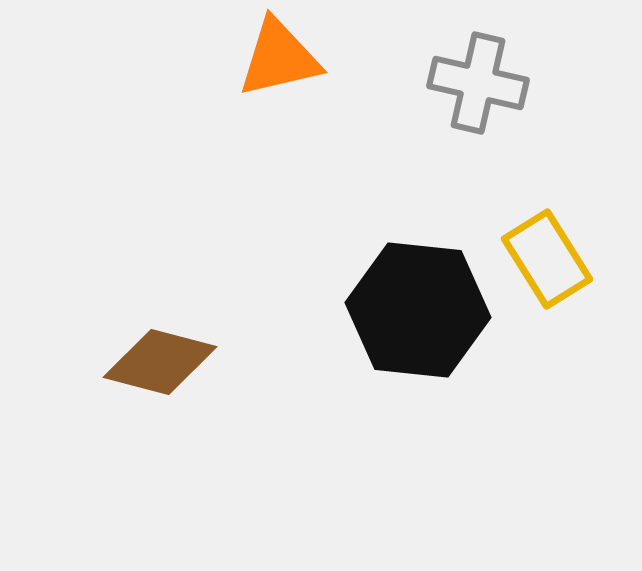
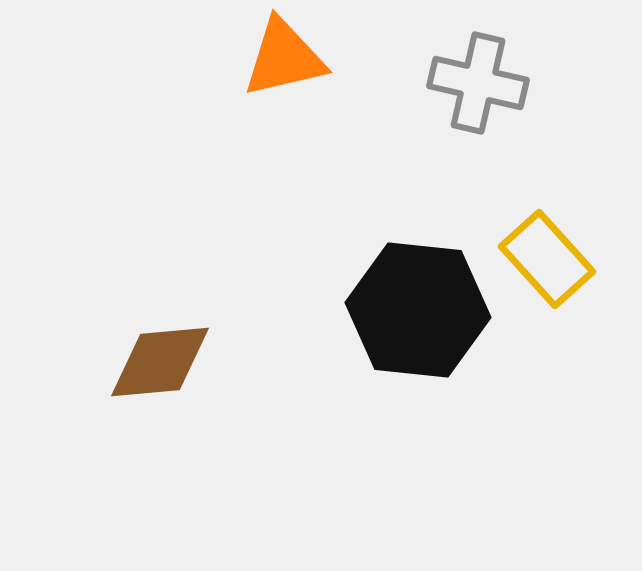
orange triangle: moved 5 px right
yellow rectangle: rotated 10 degrees counterclockwise
brown diamond: rotated 20 degrees counterclockwise
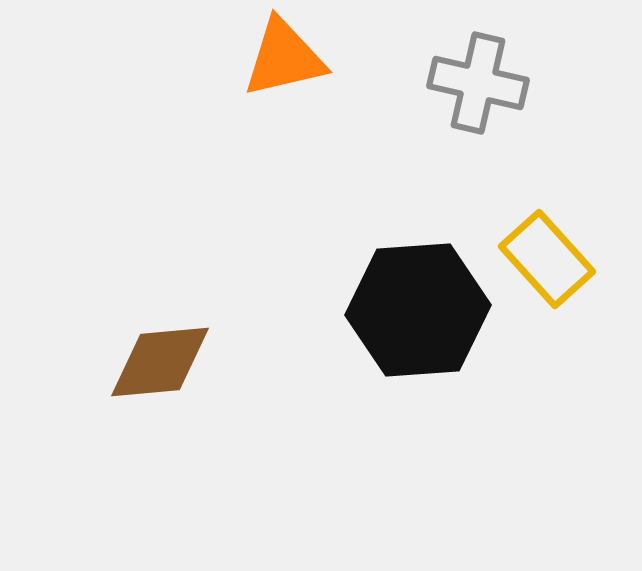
black hexagon: rotated 10 degrees counterclockwise
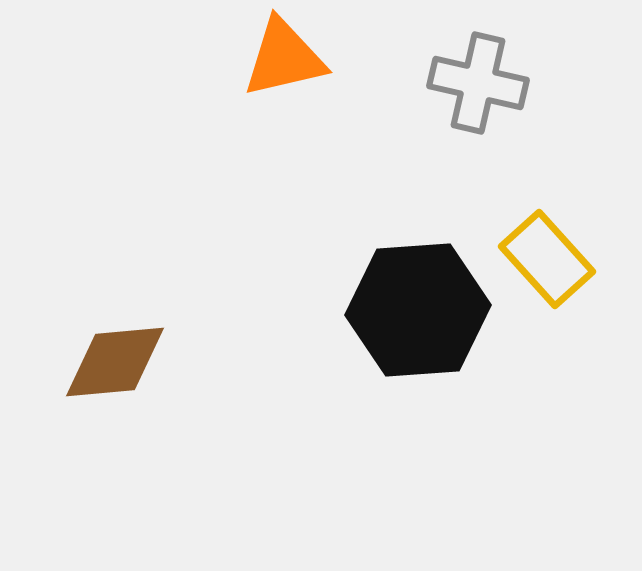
brown diamond: moved 45 px left
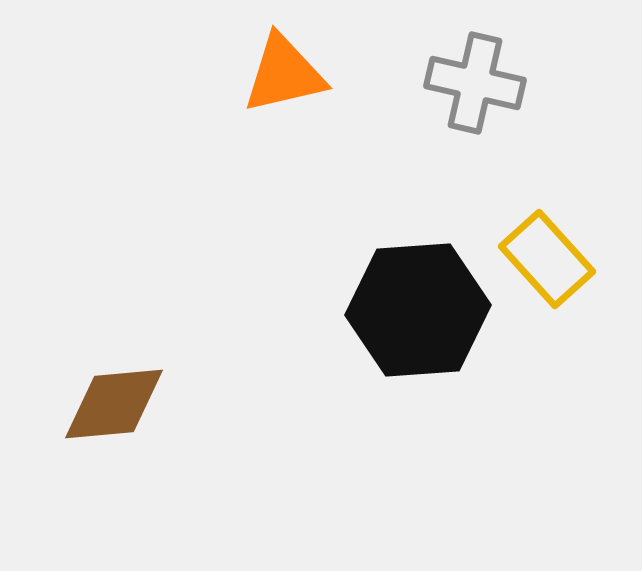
orange triangle: moved 16 px down
gray cross: moved 3 px left
brown diamond: moved 1 px left, 42 px down
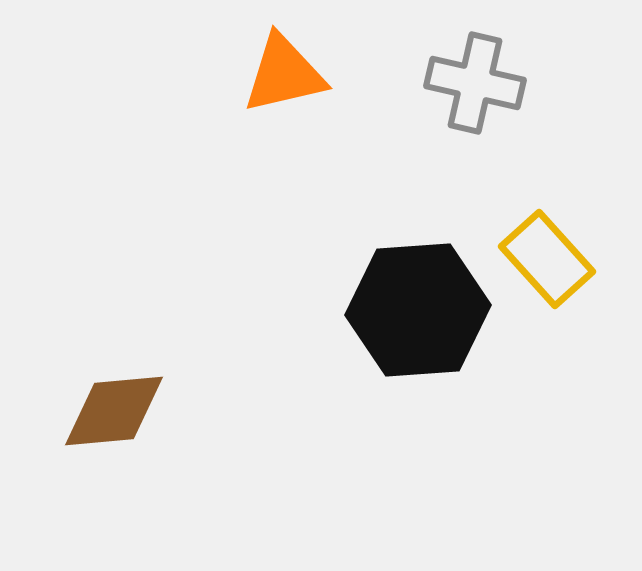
brown diamond: moved 7 px down
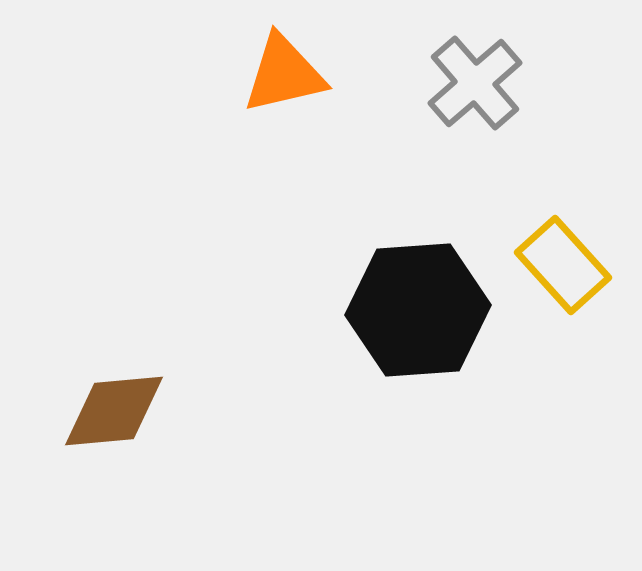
gray cross: rotated 36 degrees clockwise
yellow rectangle: moved 16 px right, 6 px down
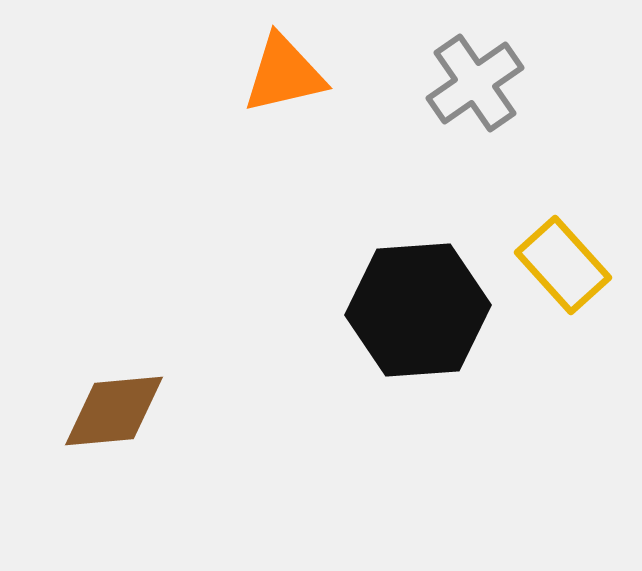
gray cross: rotated 6 degrees clockwise
